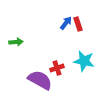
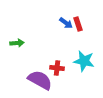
blue arrow: rotated 88 degrees clockwise
green arrow: moved 1 px right, 1 px down
red cross: rotated 24 degrees clockwise
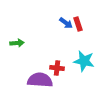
purple semicircle: rotated 25 degrees counterclockwise
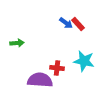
red rectangle: rotated 24 degrees counterclockwise
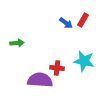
red rectangle: moved 5 px right, 4 px up; rotated 72 degrees clockwise
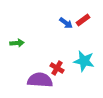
red rectangle: rotated 24 degrees clockwise
red cross: rotated 24 degrees clockwise
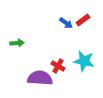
red cross: moved 1 px right, 2 px up
purple semicircle: moved 2 px up
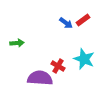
cyan star: moved 2 px up; rotated 10 degrees clockwise
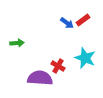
blue arrow: moved 1 px right
cyan star: moved 1 px right, 1 px up
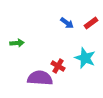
red rectangle: moved 8 px right, 3 px down
